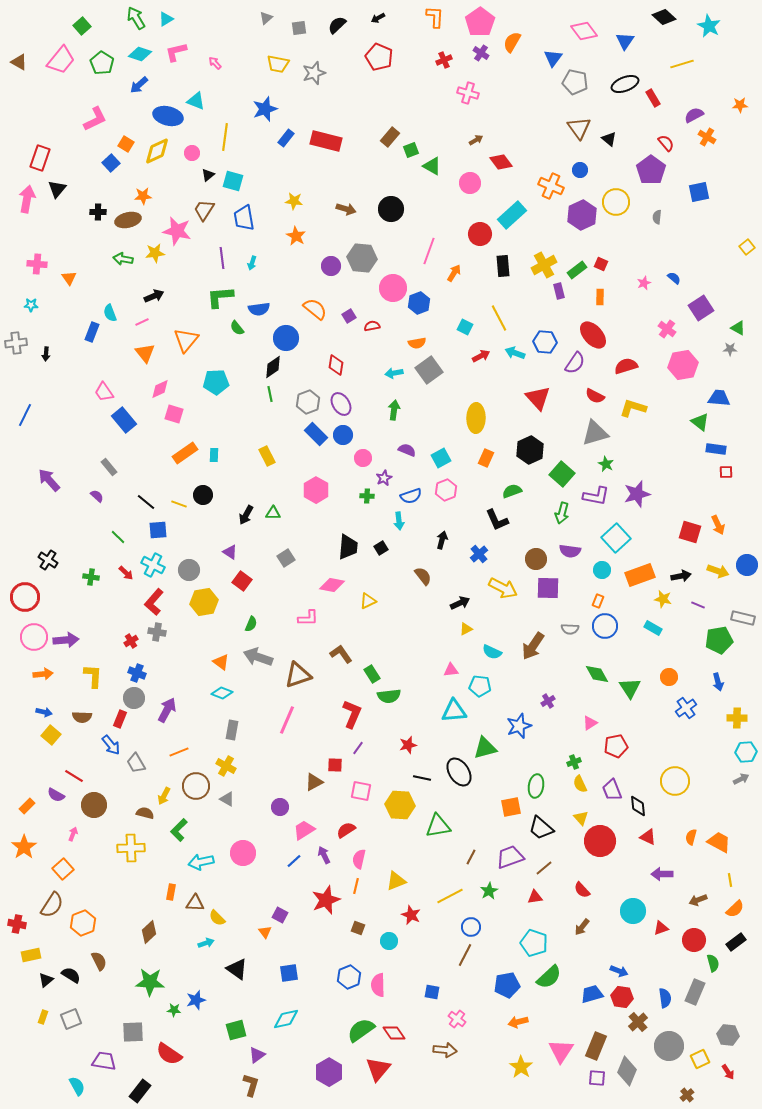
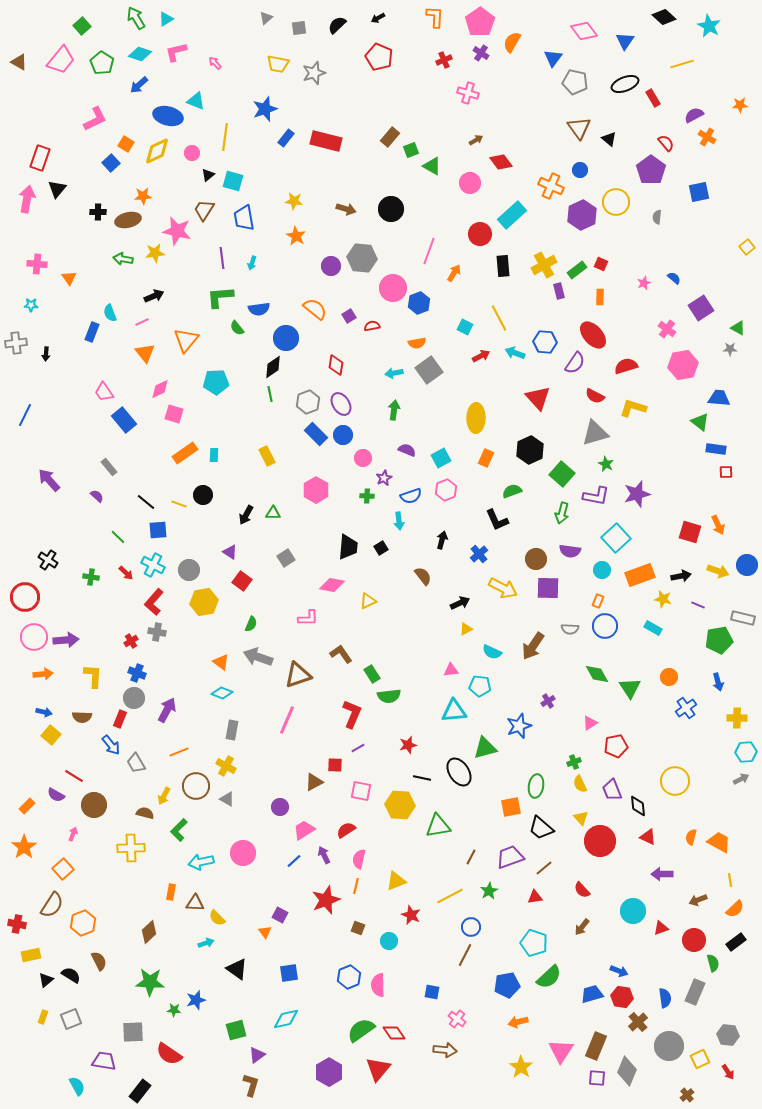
purple line at (358, 748): rotated 24 degrees clockwise
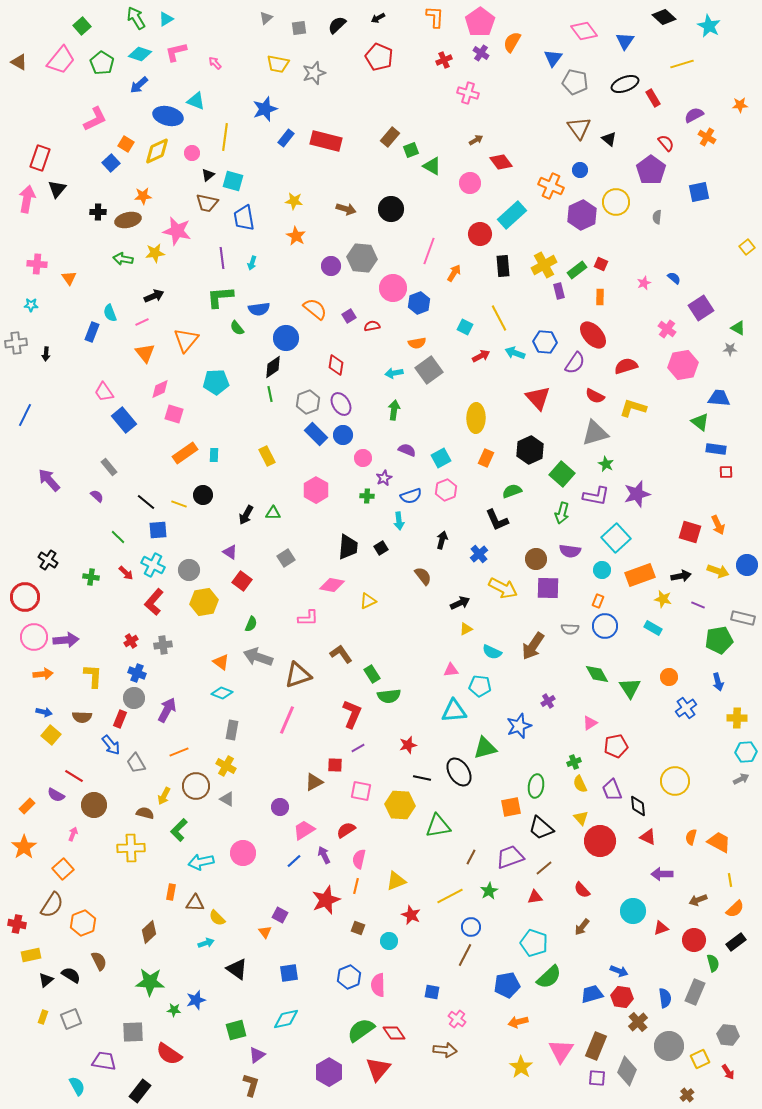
brown trapezoid at (204, 210): moved 3 px right, 7 px up; rotated 110 degrees counterclockwise
gray cross at (157, 632): moved 6 px right, 13 px down; rotated 18 degrees counterclockwise
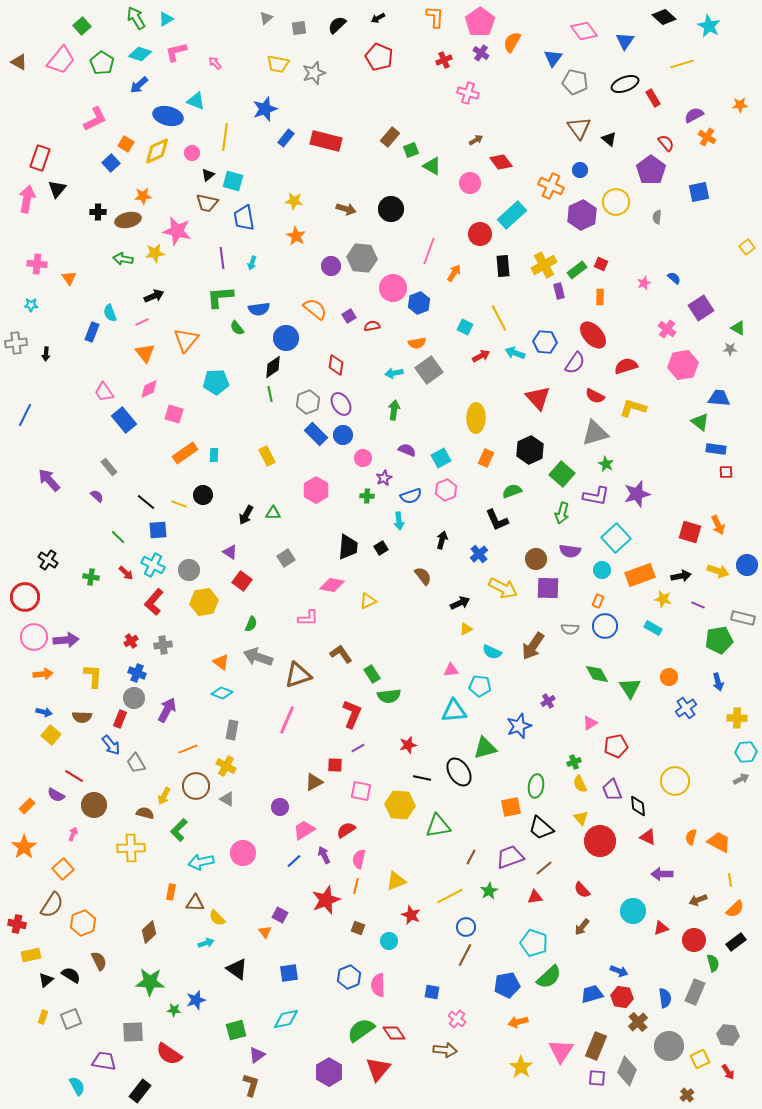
pink diamond at (160, 389): moved 11 px left
orange line at (179, 752): moved 9 px right, 3 px up
blue circle at (471, 927): moved 5 px left
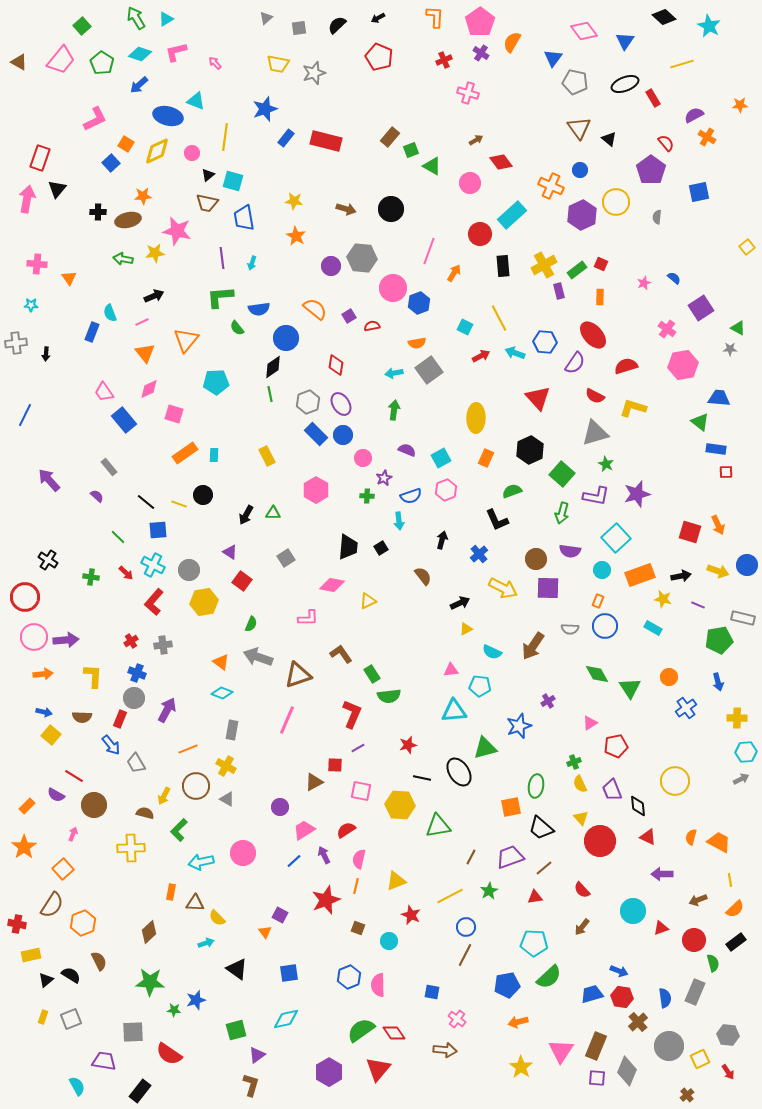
cyan pentagon at (534, 943): rotated 16 degrees counterclockwise
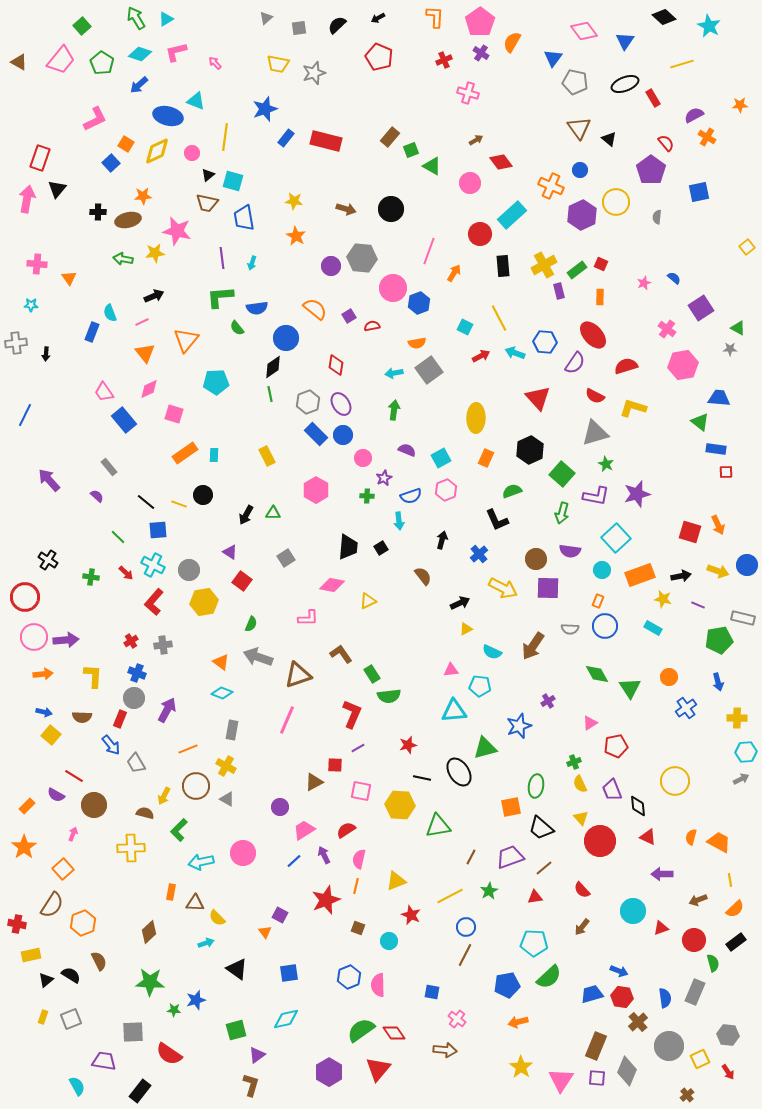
blue semicircle at (259, 309): moved 2 px left, 1 px up
pink triangle at (561, 1051): moved 29 px down
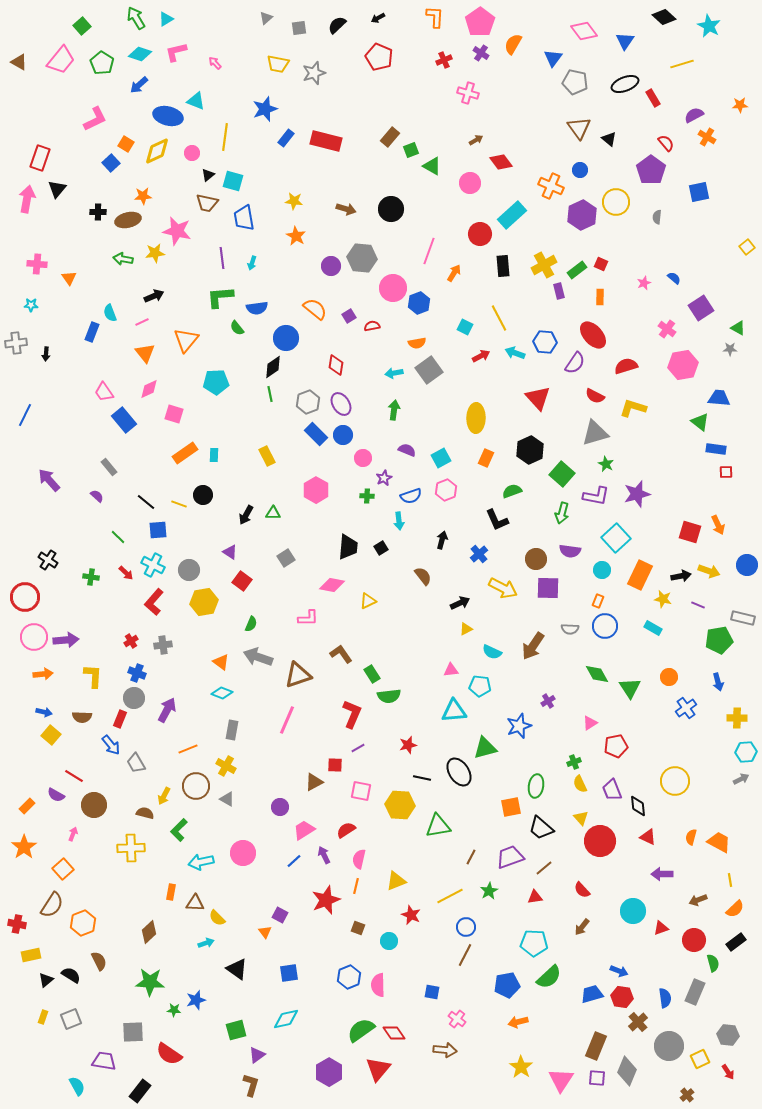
orange semicircle at (512, 42): moved 1 px right, 2 px down
yellow arrow at (718, 571): moved 9 px left
orange rectangle at (640, 575): rotated 44 degrees counterclockwise
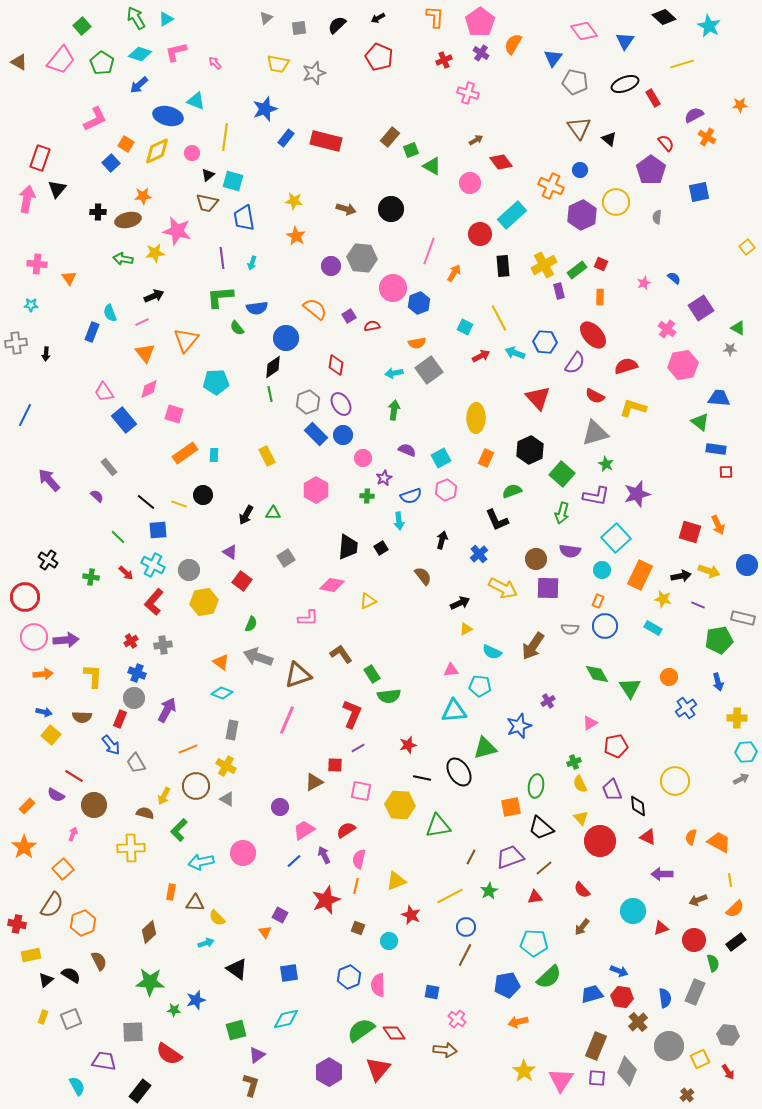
yellow star at (521, 1067): moved 3 px right, 4 px down
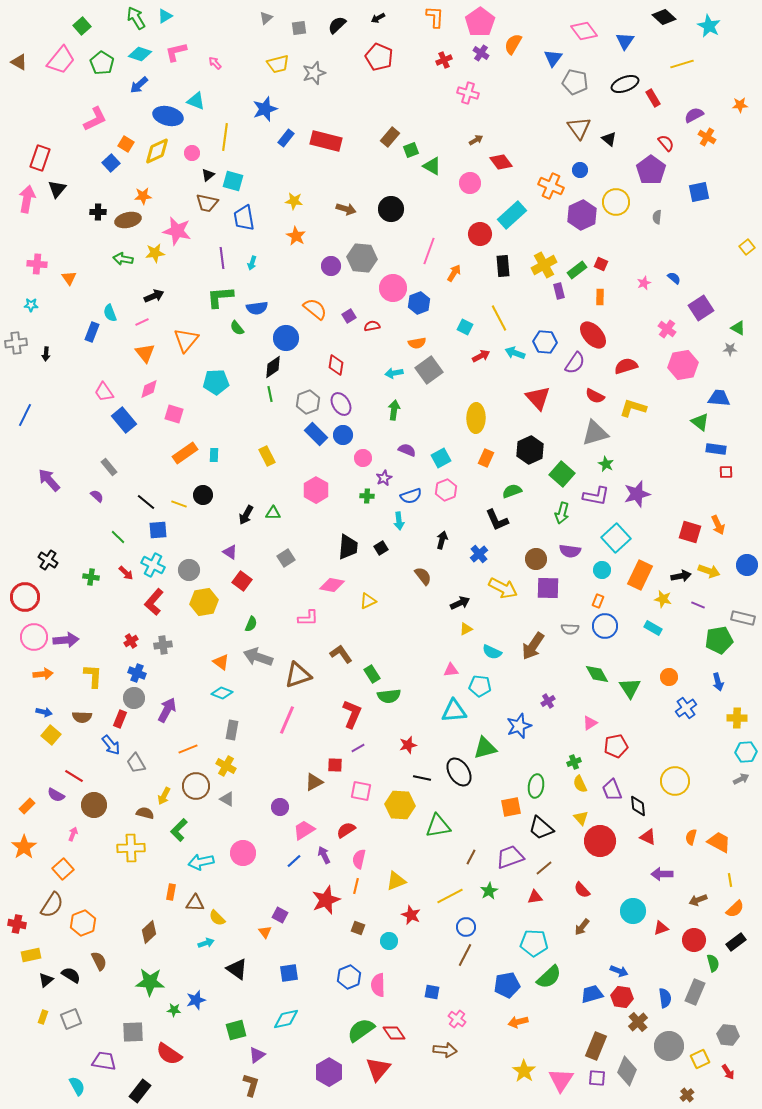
cyan triangle at (166, 19): moved 1 px left, 3 px up
yellow trapezoid at (278, 64): rotated 25 degrees counterclockwise
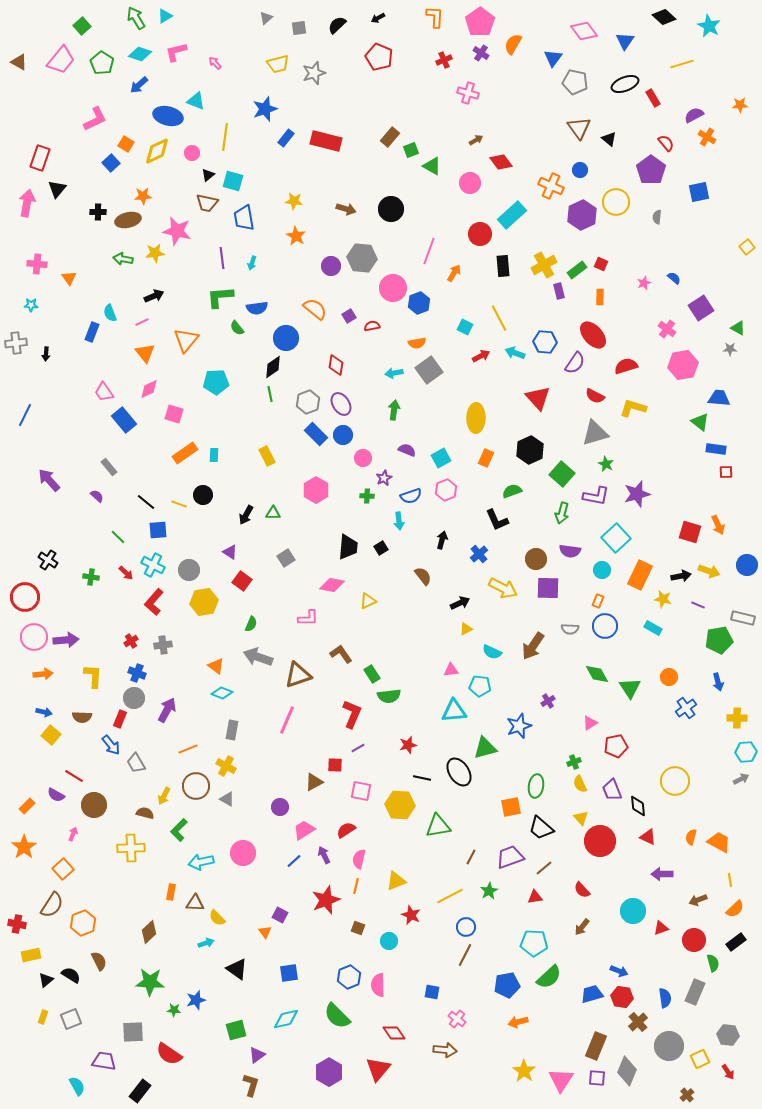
pink arrow at (27, 199): moved 4 px down
orange triangle at (221, 662): moved 5 px left, 4 px down
green semicircle at (361, 1030): moved 24 px left, 14 px up; rotated 100 degrees counterclockwise
